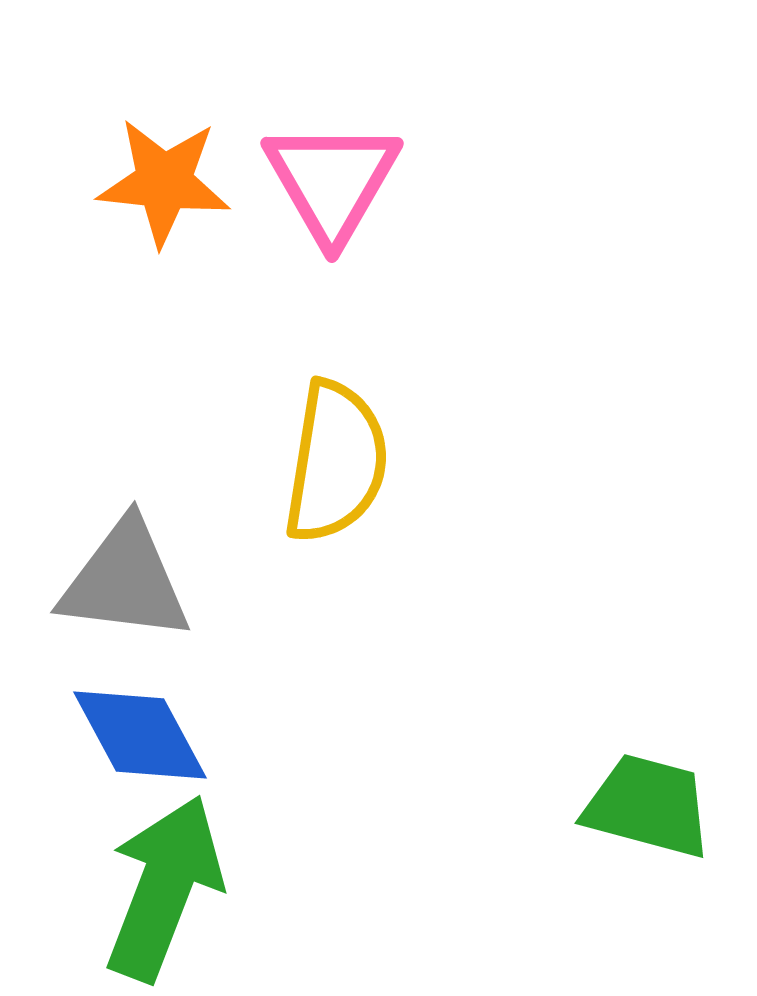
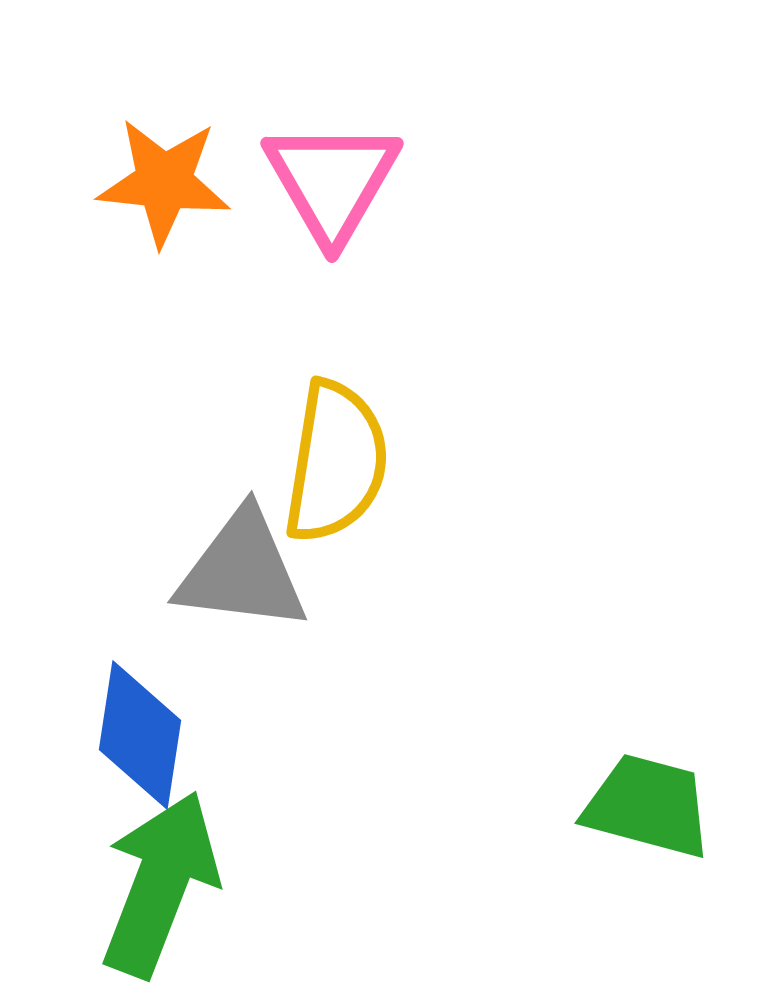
gray triangle: moved 117 px right, 10 px up
blue diamond: rotated 37 degrees clockwise
green arrow: moved 4 px left, 4 px up
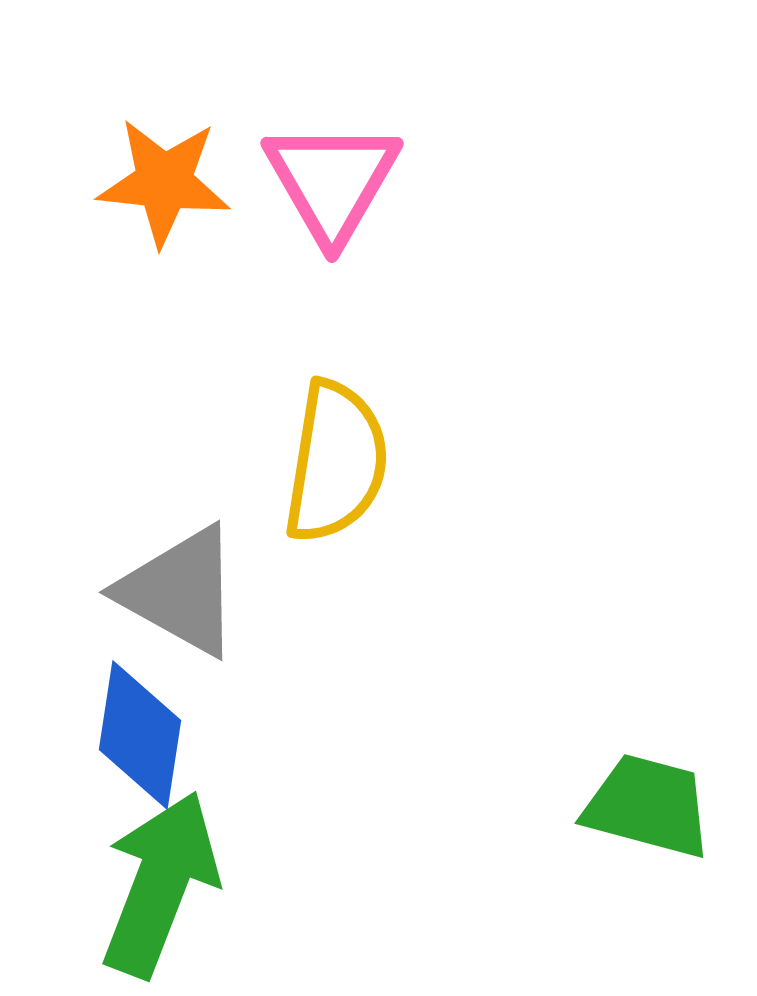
gray triangle: moved 62 px left, 20 px down; rotated 22 degrees clockwise
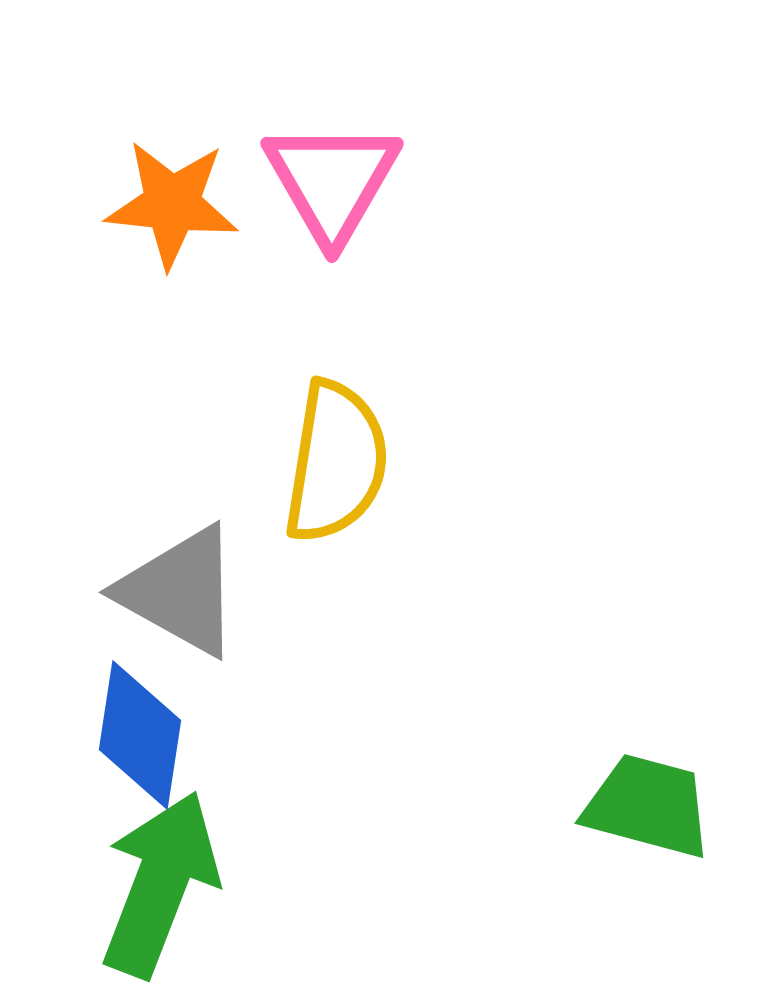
orange star: moved 8 px right, 22 px down
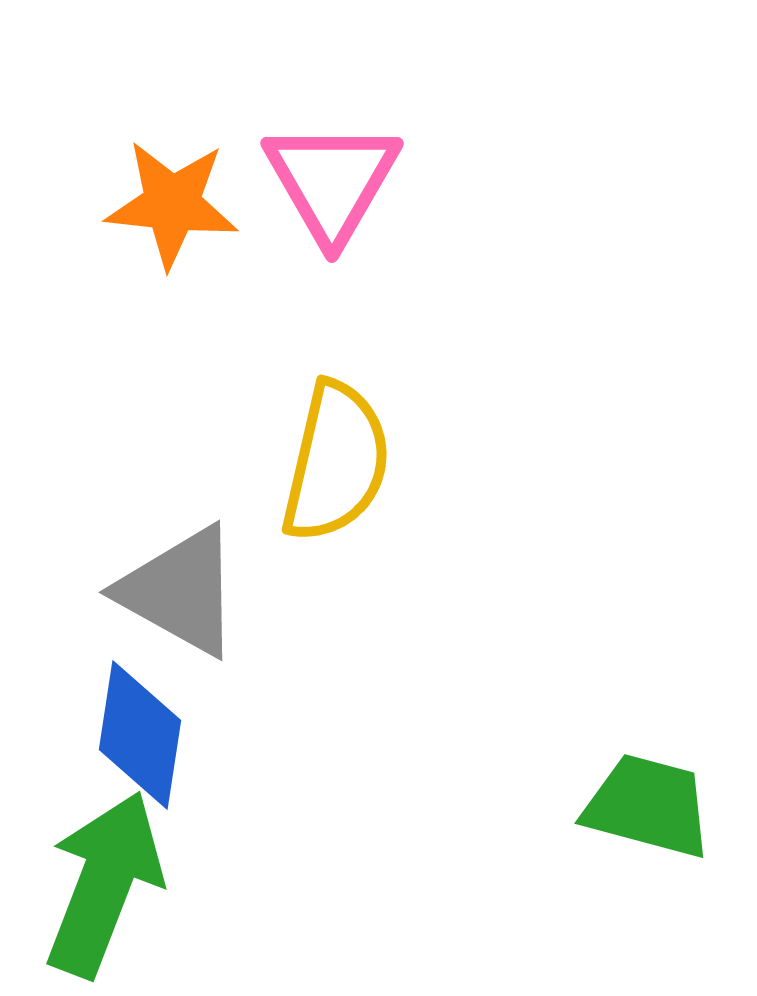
yellow semicircle: rotated 4 degrees clockwise
green arrow: moved 56 px left
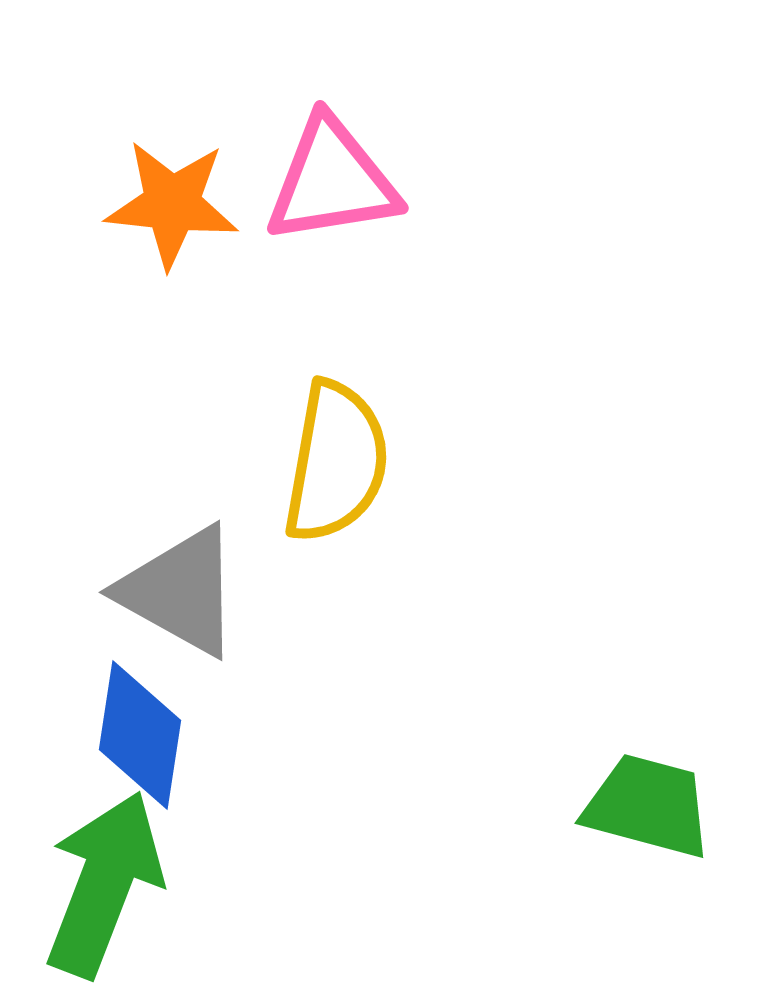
pink triangle: rotated 51 degrees clockwise
yellow semicircle: rotated 3 degrees counterclockwise
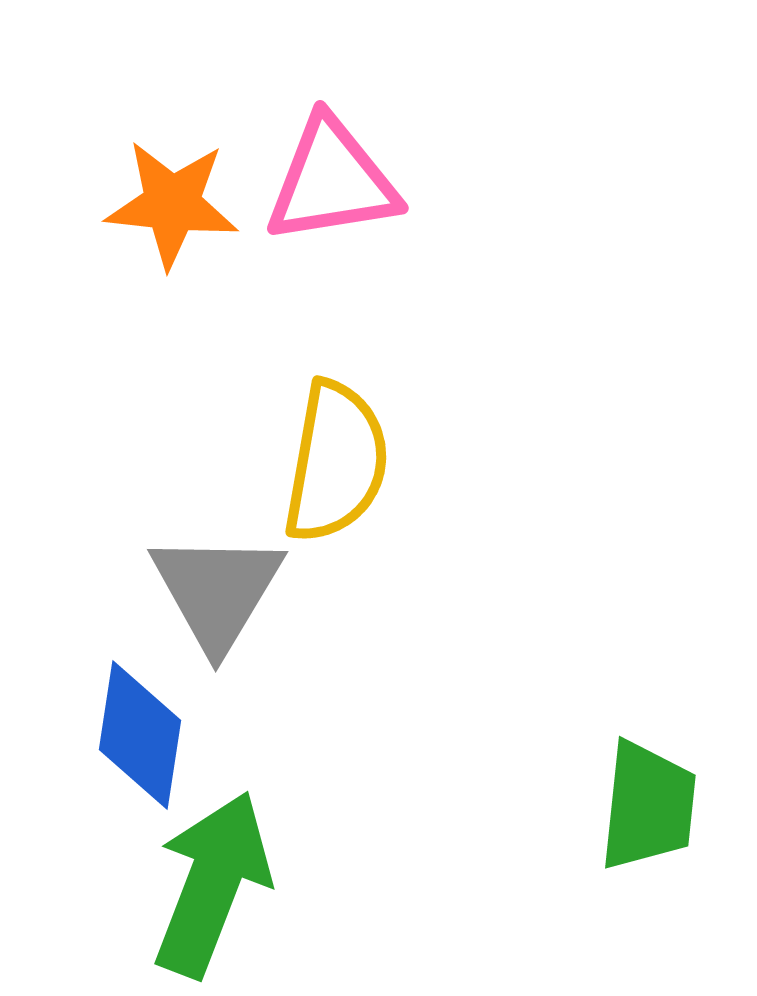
gray triangle: moved 37 px right; rotated 32 degrees clockwise
green trapezoid: rotated 81 degrees clockwise
green arrow: moved 108 px right
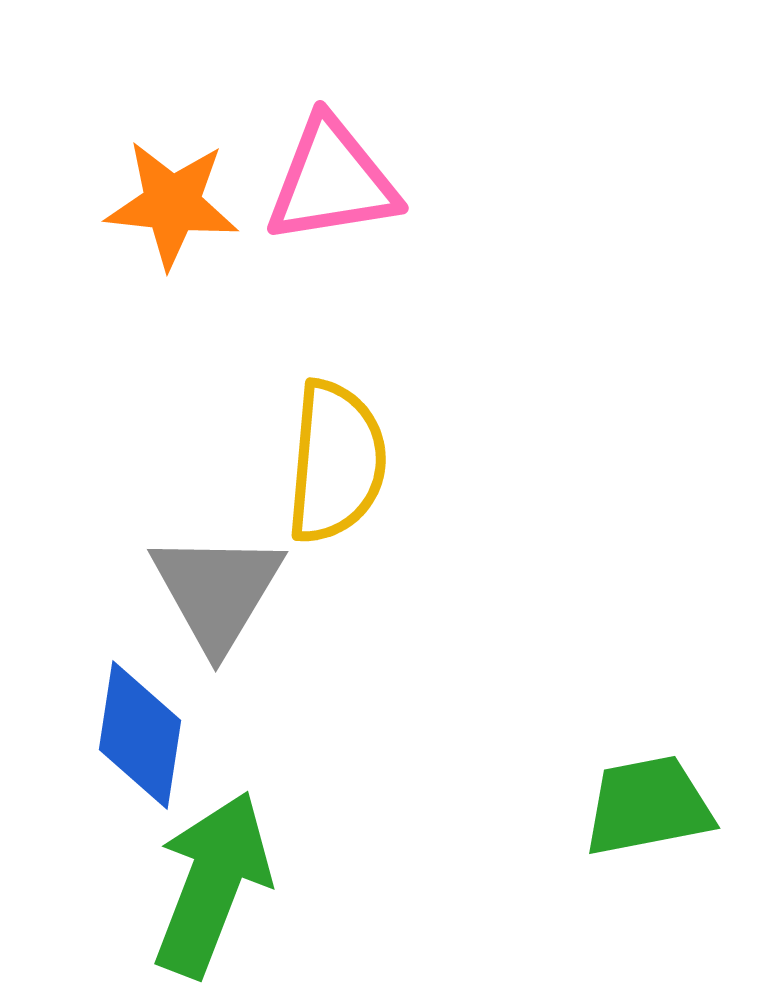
yellow semicircle: rotated 5 degrees counterclockwise
green trapezoid: rotated 107 degrees counterclockwise
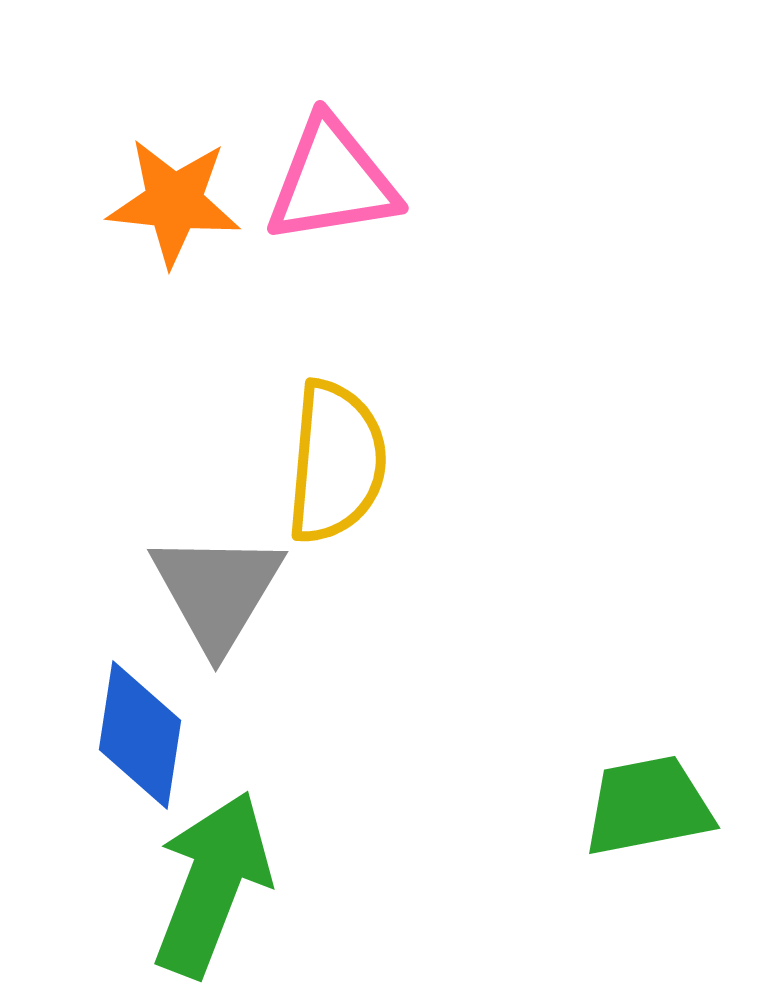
orange star: moved 2 px right, 2 px up
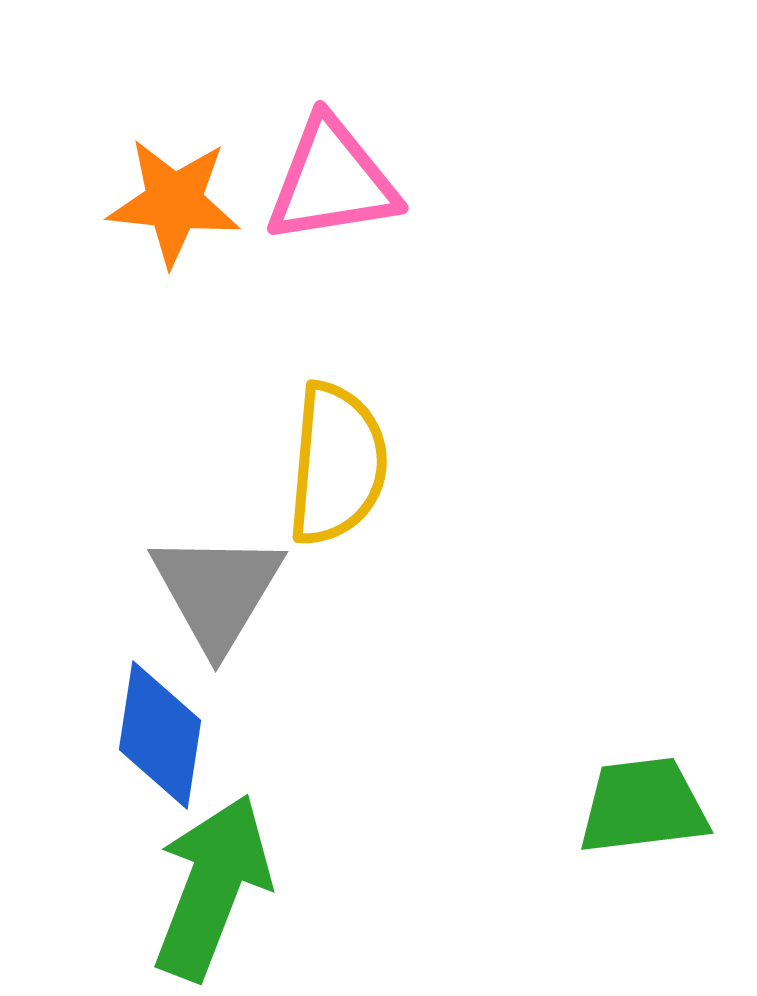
yellow semicircle: moved 1 px right, 2 px down
blue diamond: moved 20 px right
green trapezoid: moved 5 px left; rotated 4 degrees clockwise
green arrow: moved 3 px down
